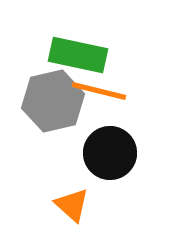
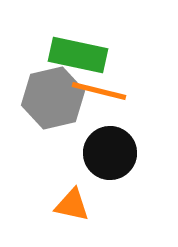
gray hexagon: moved 3 px up
orange triangle: rotated 30 degrees counterclockwise
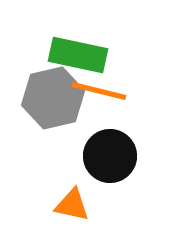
black circle: moved 3 px down
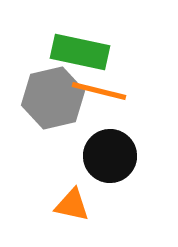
green rectangle: moved 2 px right, 3 px up
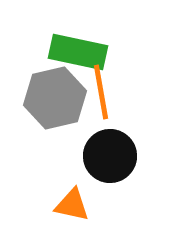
green rectangle: moved 2 px left
orange line: moved 2 px right, 1 px down; rotated 66 degrees clockwise
gray hexagon: moved 2 px right
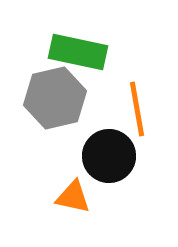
orange line: moved 36 px right, 17 px down
black circle: moved 1 px left
orange triangle: moved 1 px right, 8 px up
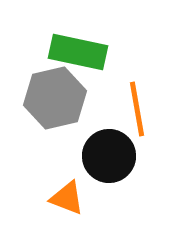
orange triangle: moved 6 px left, 1 px down; rotated 9 degrees clockwise
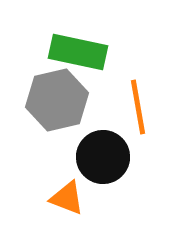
gray hexagon: moved 2 px right, 2 px down
orange line: moved 1 px right, 2 px up
black circle: moved 6 px left, 1 px down
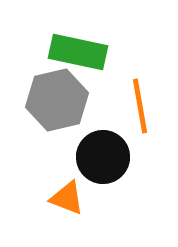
orange line: moved 2 px right, 1 px up
